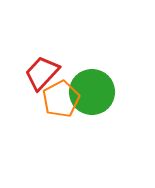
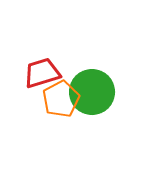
red trapezoid: rotated 30 degrees clockwise
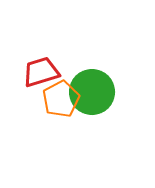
red trapezoid: moved 1 px left, 1 px up
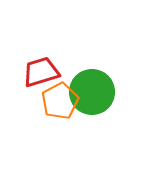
orange pentagon: moved 1 px left, 2 px down
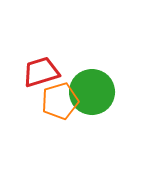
orange pentagon: rotated 12 degrees clockwise
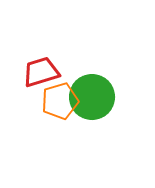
green circle: moved 5 px down
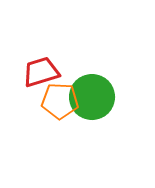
orange pentagon: rotated 18 degrees clockwise
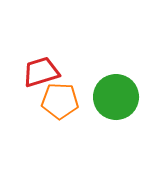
green circle: moved 24 px right
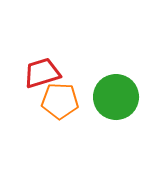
red trapezoid: moved 1 px right, 1 px down
